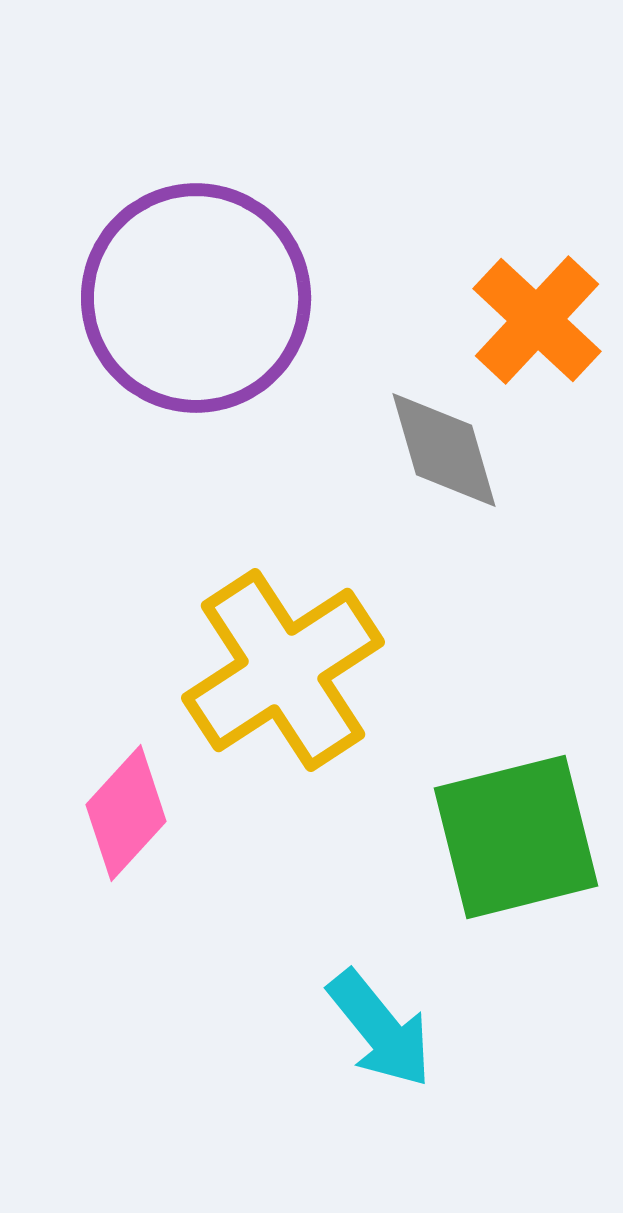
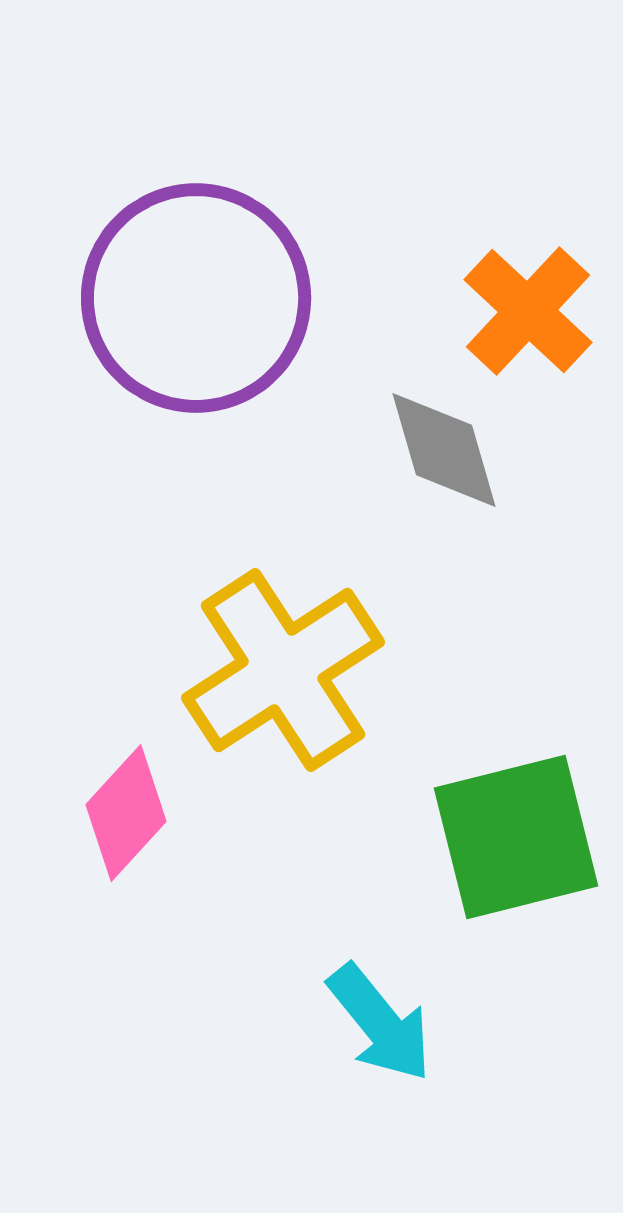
orange cross: moved 9 px left, 9 px up
cyan arrow: moved 6 px up
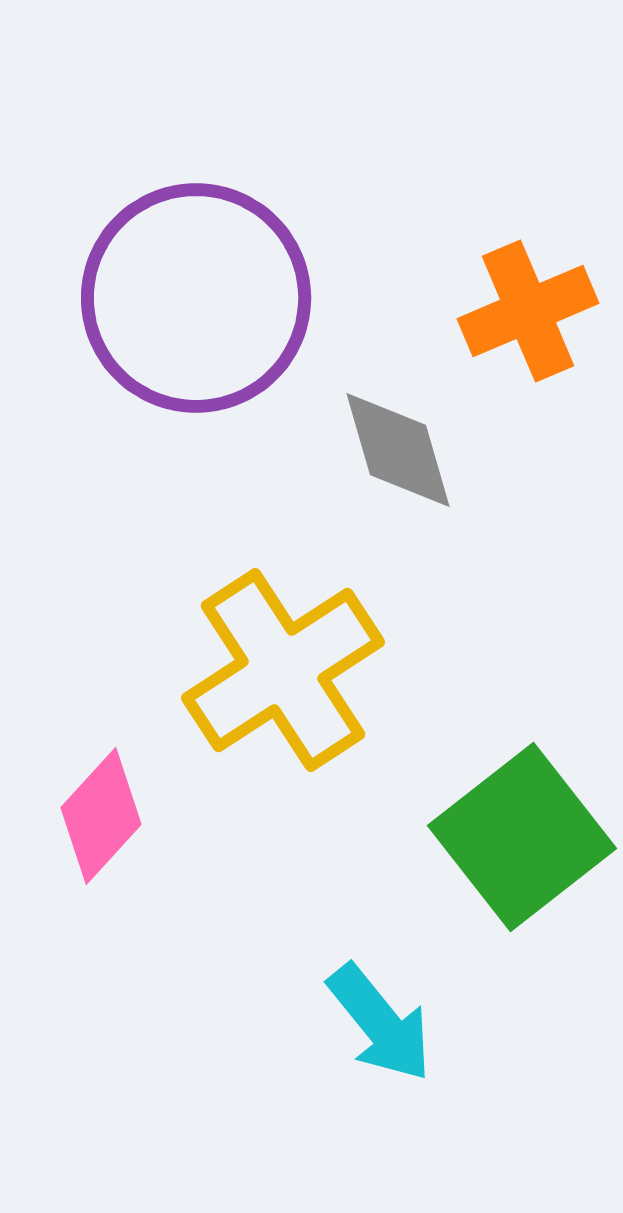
orange cross: rotated 24 degrees clockwise
gray diamond: moved 46 px left
pink diamond: moved 25 px left, 3 px down
green square: moved 6 px right; rotated 24 degrees counterclockwise
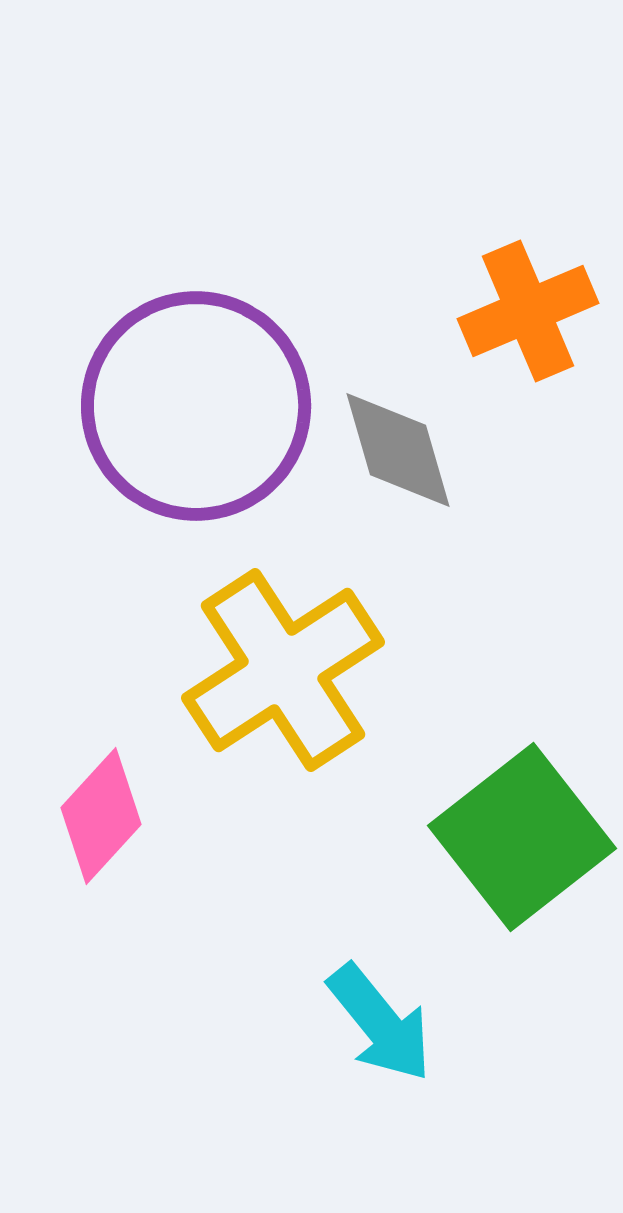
purple circle: moved 108 px down
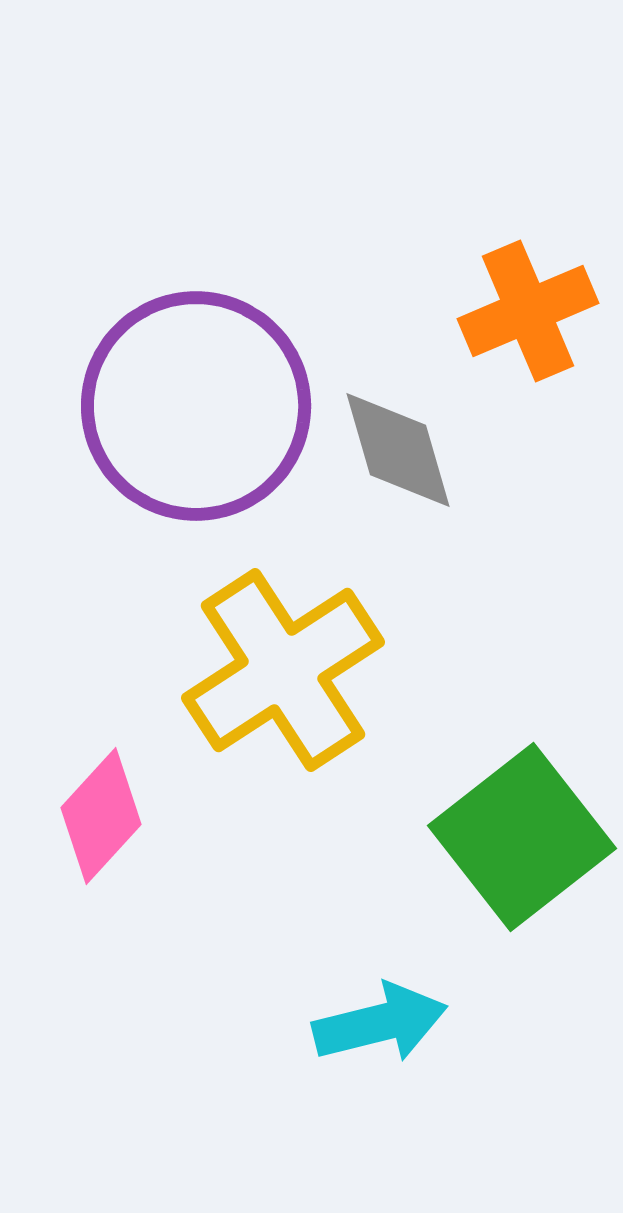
cyan arrow: rotated 65 degrees counterclockwise
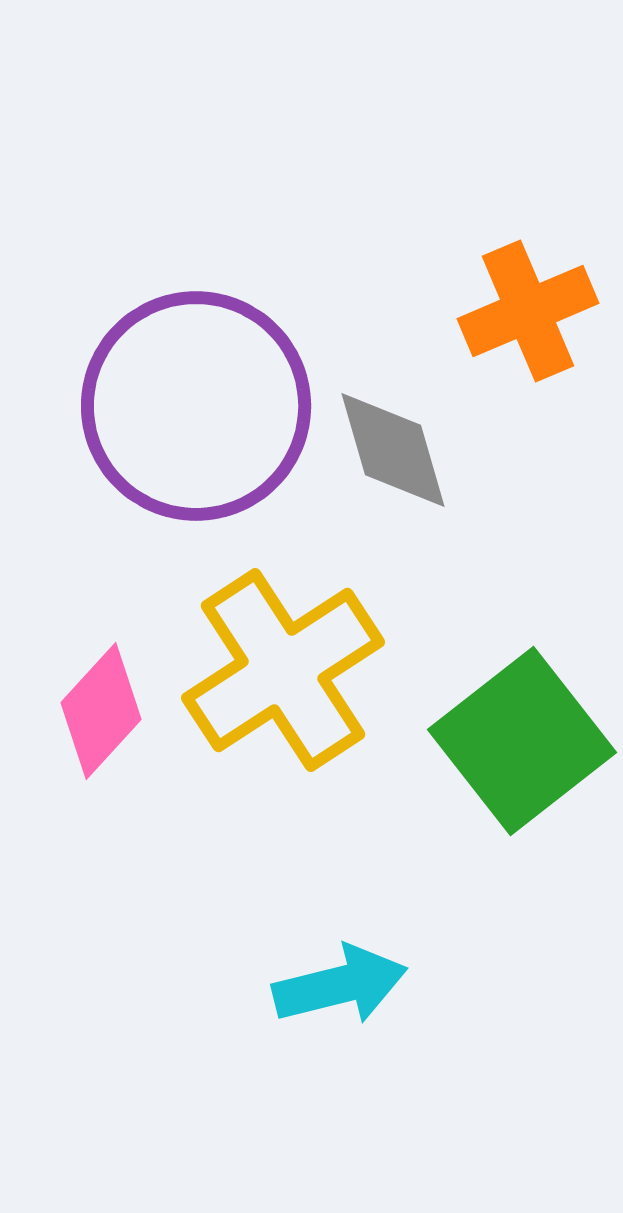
gray diamond: moved 5 px left
pink diamond: moved 105 px up
green square: moved 96 px up
cyan arrow: moved 40 px left, 38 px up
